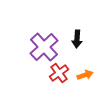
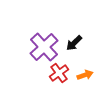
black arrow: moved 3 px left, 4 px down; rotated 42 degrees clockwise
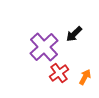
black arrow: moved 9 px up
orange arrow: moved 2 px down; rotated 42 degrees counterclockwise
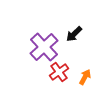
red cross: moved 1 px up
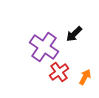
purple cross: rotated 12 degrees counterclockwise
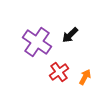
black arrow: moved 4 px left, 1 px down
purple cross: moved 7 px left, 5 px up
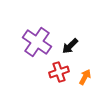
black arrow: moved 11 px down
red cross: rotated 18 degrees clockwise
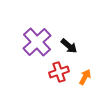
purple cross: rotated 12 degrees clockwise
black arrow: moved 1 px left; rotated 96 degrees counterclockwise
